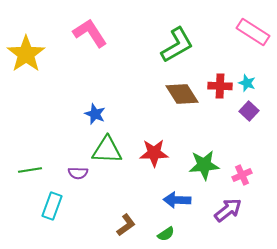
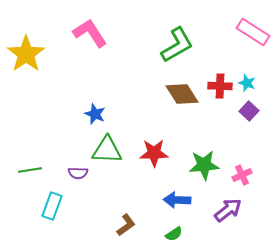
green semicircle: moved 8 px right
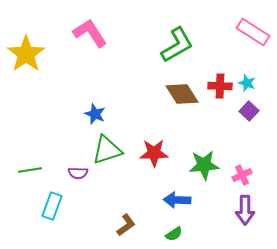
green triangle: rotated 20 degrees counterclockwise
purple arrow: moved 17 px right; rotated 128 degrees clockwise
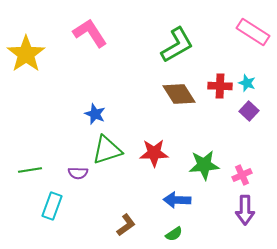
brown diamond: moved 3 px left
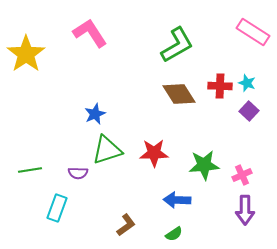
blue star: rotated 25 degrees clockwise
cyan rectangle: moved 5 px right, 2 px down
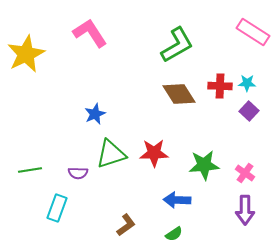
yellow star: rotated 9 degrees clockwise
cyan star: rotated 18 degrees counterclockwise
green triangle: moved 4 px right, 4 px down
pink cross: moved 3 px right, 2 px up; rotated 30 degrees counterclockwise
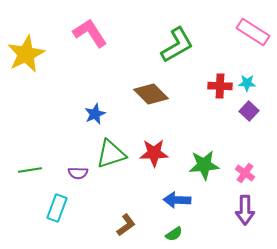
brown diamond: moved 28 px left; rotated 12 degrees counterclockwise
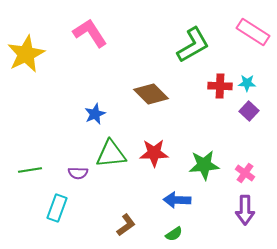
green L-shape: moved 16 px right
green triangle: rotated 12 degrees clockwise
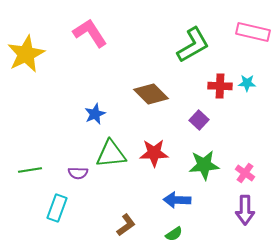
pink rectangle: rotated 20 degrees counterclockwise
purple square: moved 50 px left, 9 px down
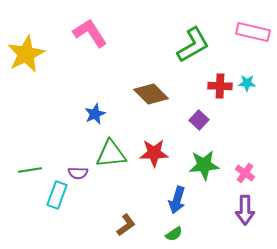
blue arrow: rotated 76 degrees counterclockwise
cyan rectangle: moved 13 px up
